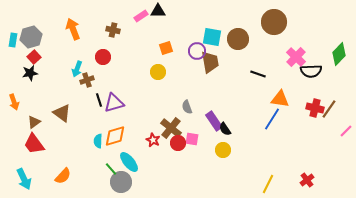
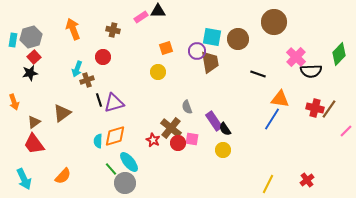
pink rectangle at (141, 16): moved 1 px down
brown triangle at (62, 113): rotated 48 degrees clockwise
gray circle at (121, 182): moved 4 px right, 1 px down
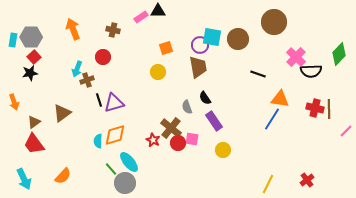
gray hexagon at (31, 37): rotated 15 degrees clockwise
purple circle at (197, 51): moved 3 px right, 6 px up
brown trapezoid at (210, 62): moved 12 px left, 5 px down
brown line at (329, 109): rotated 36 degrees counterclockwise
black semicircle at (225, 129): moved 20 px left, 31 px up
orange diamond at (115, 136): moved 1 px up
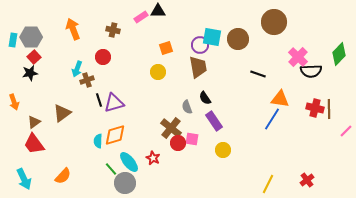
pink cross at (296, 57): moved 2 px right
red star at (153, 140): moved 18 px down
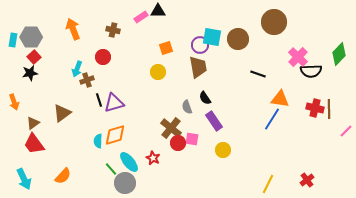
brown triangle at (34, 122): moved 1 px left, 1 px down
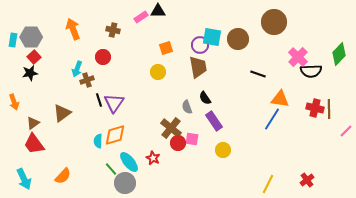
purple triangle at (114, 103): rotated 40 degrees counterclockwise
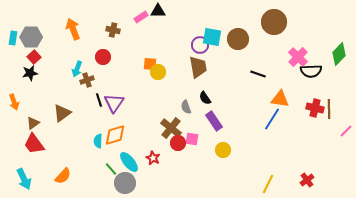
cyan rectangle at (13, 40): moved 2 px up
orange square at (166, 48): moved 16 px left, 16 px down; rotated 24 degrees clockwise
gray semicircle at (187, 107): moved 1 px left
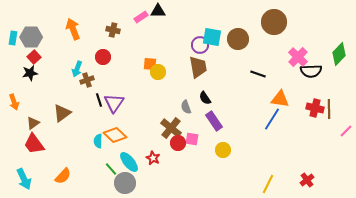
orange diamond at (115, 135): rotated 60 degrees clockwise
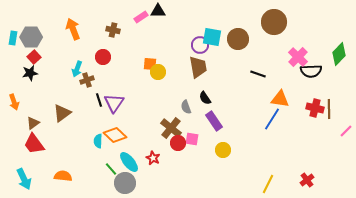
orange semicircle at (63, 176): rotated 126 degrees counterclockwise
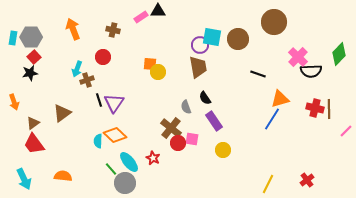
orange triangle at (280, 99): rotated 24 degrees counterclockwise
